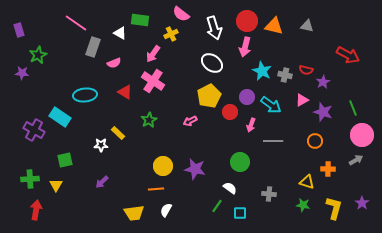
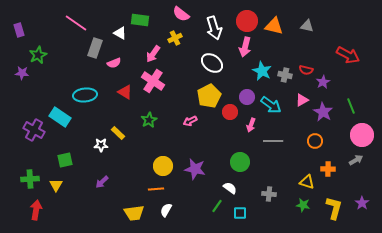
yellow cross at (171, 34): moved 4 px right, 4 px down
gray rectangle at (93, 47): moved 2 px right, 1 px down
green line at (353, 108): moved 2 px left, 2 px up
purple star at (323, 112): rotated 12 degrees clockwise
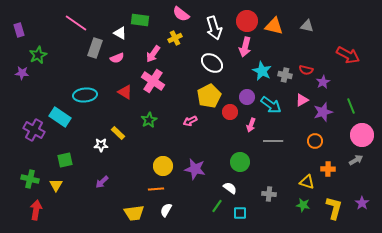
pink semicircle at (114, 63): moved 3 px right, 5 px up
purple star at (323, 112): rotated 24 degrees clockwise
green cross at (30, 179): rotated 18 degrees clockwise
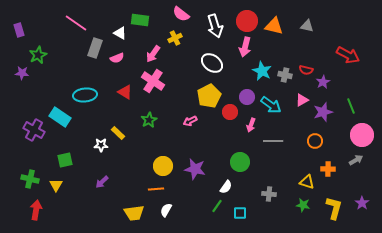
white arrow at (214, 28): moved 1 px right, 2 px up
white semicircle at (230, 188): moved 4 px left, 1 px up; rotated 88 degrees clockwise
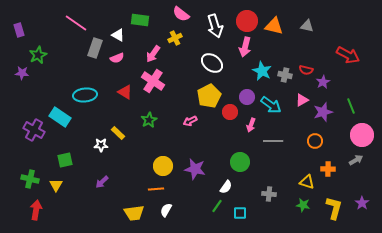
white triangle at (120, 33): moved 2 px left, 2 px down
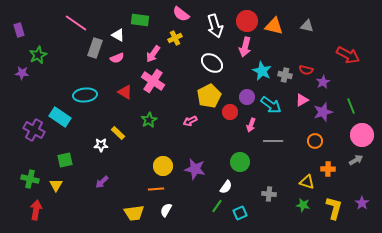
cyan square at (240, 213): rotated 24 degrees counterclockwise
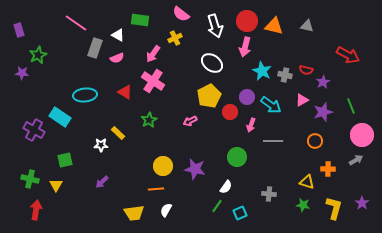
green circle at (240, 162): moved 3 px left, 5 px up
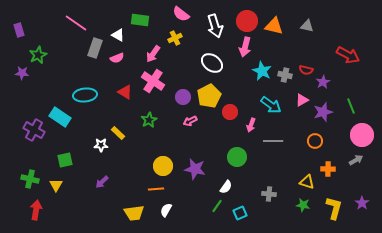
purple circle at (247, 97): moved 64 px left
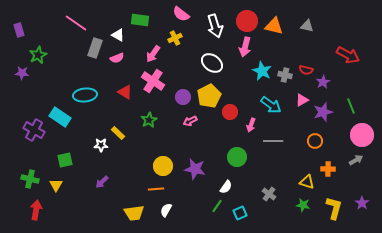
gray cross at (269, 194): rotated 32 degrees clockwise
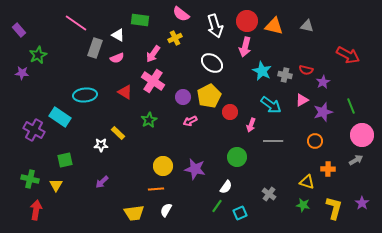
purple rectangle at (19, 30): rotated 24 degrees counterclockwise
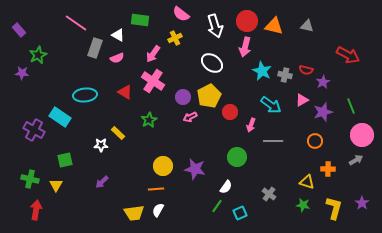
pink arrow at (190, 121): moved 4 px up
white semicircle at (166, 210): moved 8 px left
